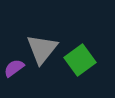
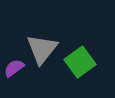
green square: moved 2 px down
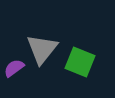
green square: rotated 32 degrees counterclockwise
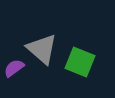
gray triangle: rotated 28 degrees counterclockwise
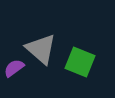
gray triangle: moved 1 px left
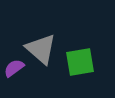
green square: rotated 32 degrees counterclockwise
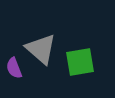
purple semicircle: rotated 75 degrees counterclockwise
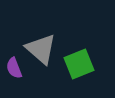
green square: moved 1 px left, 2 px down; rotated 12 degrees counterclockwise
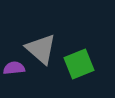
purple semicircle: rotated 105 degrees clockwise
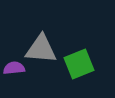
gray triangle: rotated 36 degrees counterclockwise
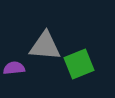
gray triangle: moved 4 px right, 3 px up
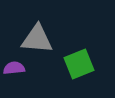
gray triangle: moved 8 px left, 7 px up
